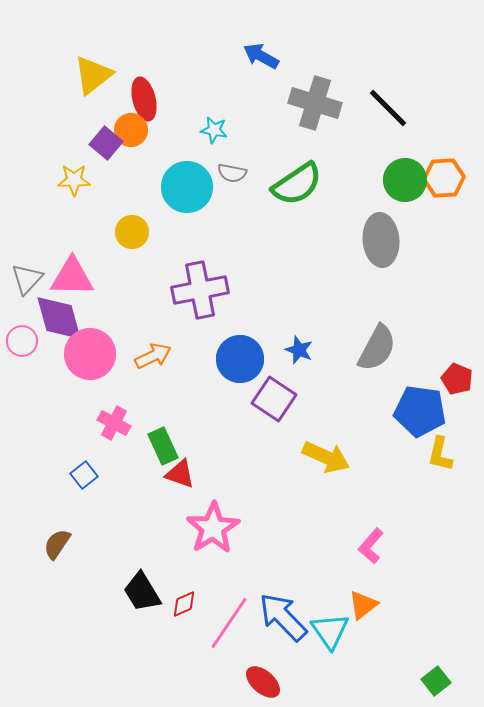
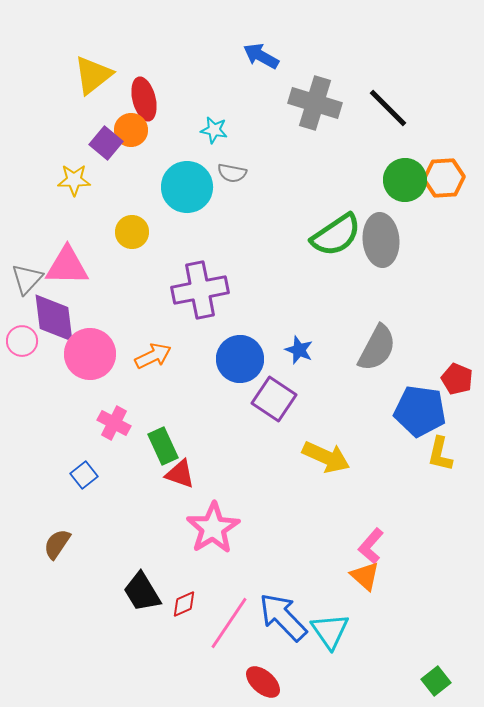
green semicircle at (297, 184): moved 39 px right, 51 px down
pink triangle at (72, 277): moved 5 px left, 11 px up
purple diamond at (59, 318): moved 5 px left; rotated 8 degrees clockwise
orange triangle at (363, 605): moved 2 px right, 29 px up; rotated 40 degrees counterclockwise
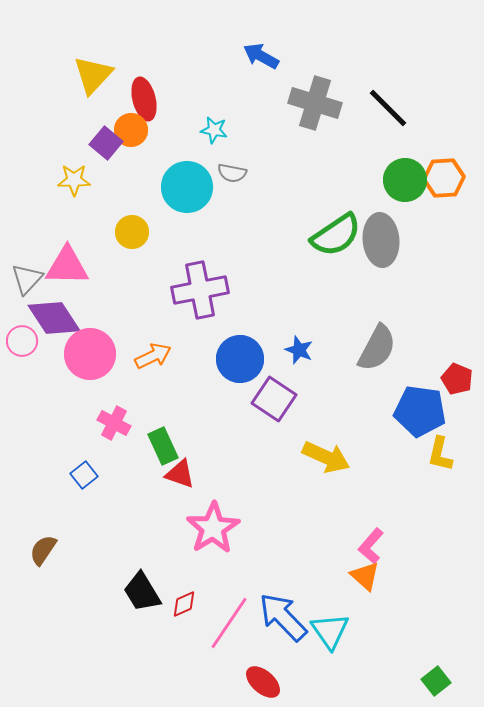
yellow triangle at (93, 75): rotated 9 degrees counterclockwise
purple diamond at (54, 318): rotated 26 degrees counterclockwise
brown semicircle at (57, 544): moved 14 px left, 6 px down
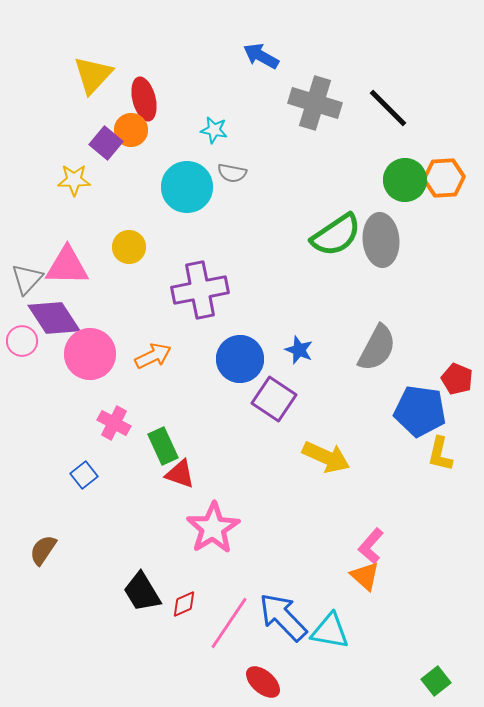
yellow circle at (132, 232): moved 3 px left, 15 px down
cyan triangle at (330, 631): rotated 45 degrees counterclockwise
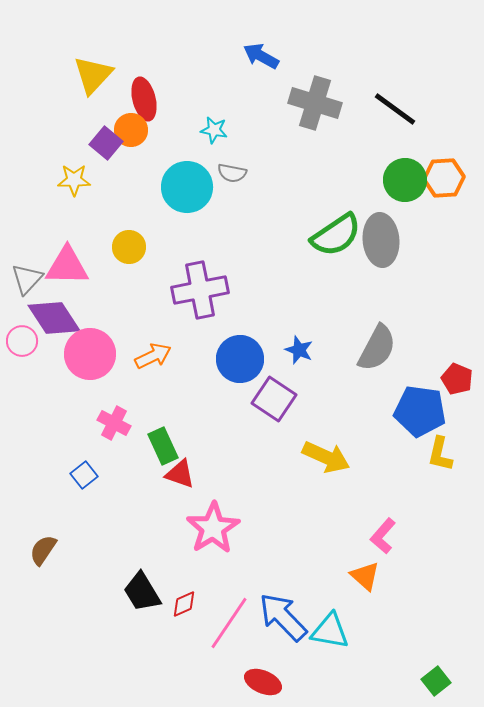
black line at (388, 108): moved 7 px right, 1 px down; rotated 9 degrees counterclockwise
pink L-shape at (371, 546): moved 12 px right, 10 px up
red ellipse at (263, 682): rotated 18 degrees counterclockwise
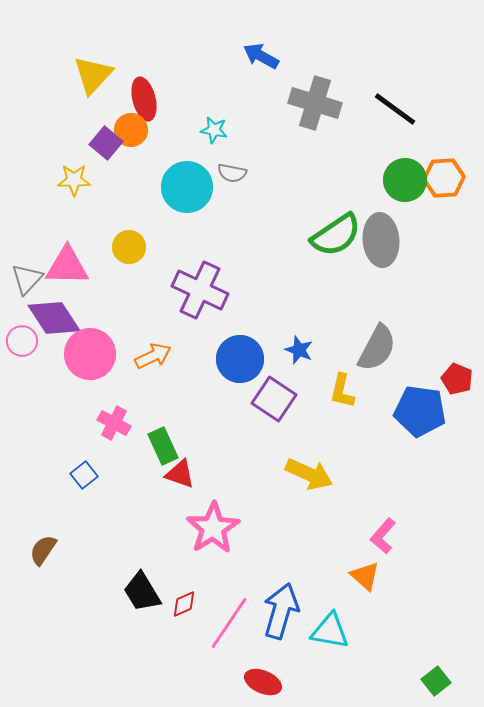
purple cross at (200, 290): rotated 36 degrees clockwise
yellow L-shape at (440, 454): moved 98 px left, 63 px up
yellow arrow at (326, 457): moved 17 px left, 17 px down
blue arrow at (283, 617): moved 2 px left, 6 px up; rotated 60 degrees clockwise
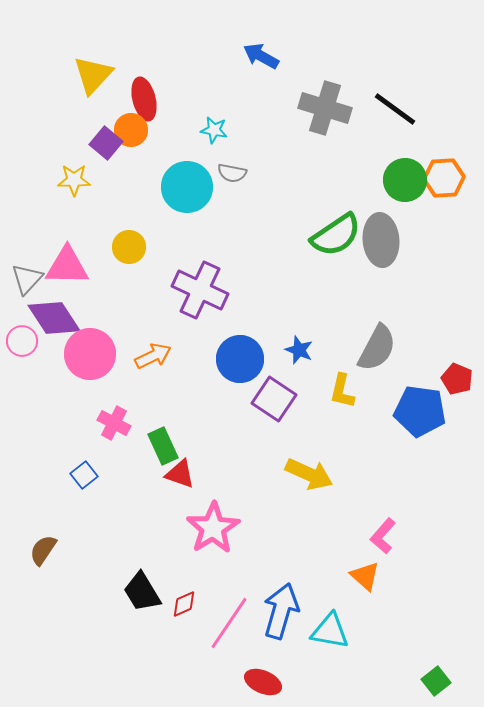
gray cross at (315, 103): moved 10 px right, 5 px down
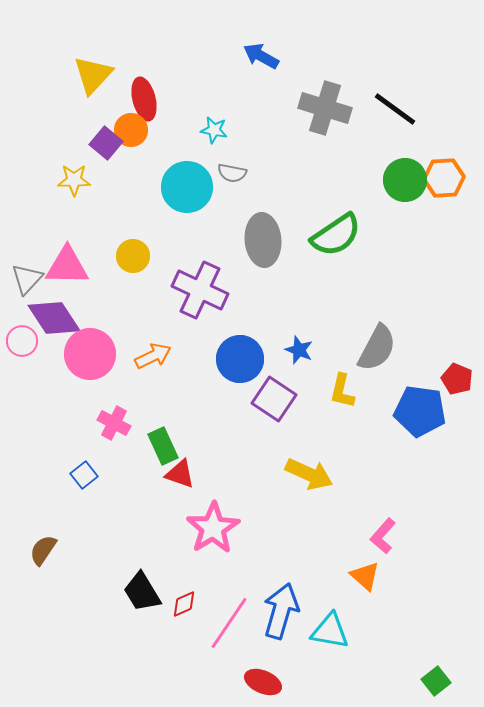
gray ellipse at (381, 240): moved 118 px left
yellow circle at (129, 247): moved 4 px right, 9 px down
